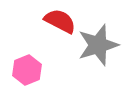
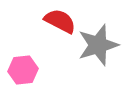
pink hexagon: moved 4 px left; rotated 16 degrees clockwise
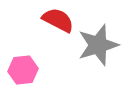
red semicircle: moved 2 px left, 1 px up
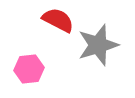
pink hexagon: moved 6 px right, 1 px up
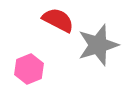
pink hexagon: rotated 16 degrees counterclockwise
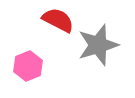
pink hexagon: moved 1 px left, 3 px up
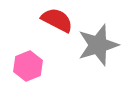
red semicircle: moved 1 px left
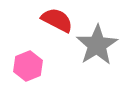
gray star: moved 1 px left; rotated 15 degrees counterclockwise
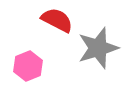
gray star: moved 1 px right, 3 px down; rotated 15 degrees clockwise
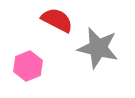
gray star: rotated 30 degrees clockwise
